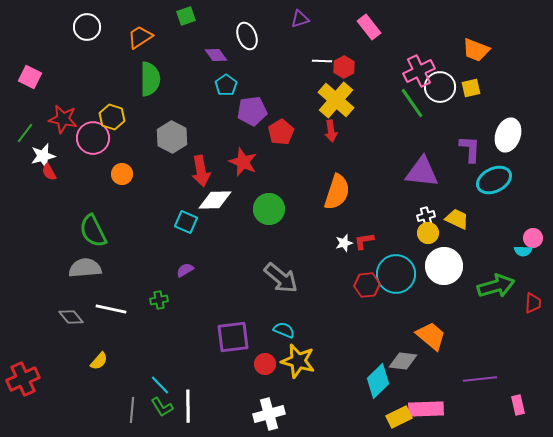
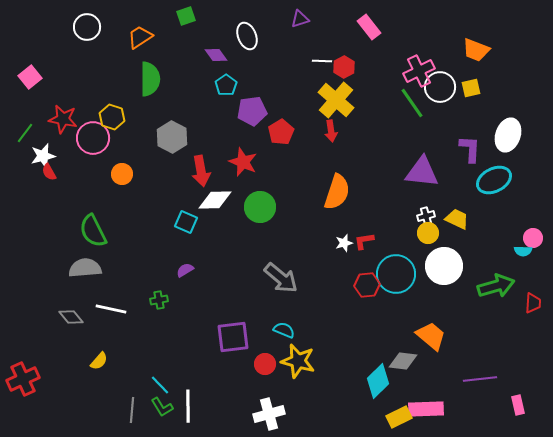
pink square at (30, 77): rotated 25 degrees clockwise
green circle at (269, 209): moved 9 px left, 2 px up
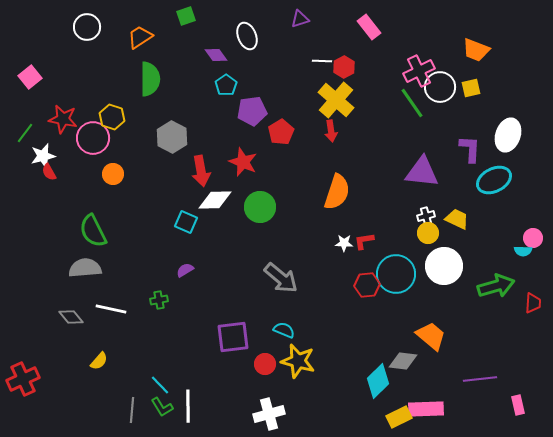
orange circle at (122, 174): moved 9 px left
white star at (344, 243): rotated 18 degrees clockwise
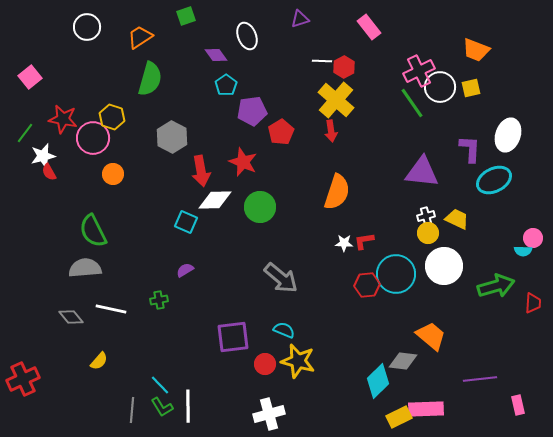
green semicircle at (150, 79): rotated 16 degrees clockwise
